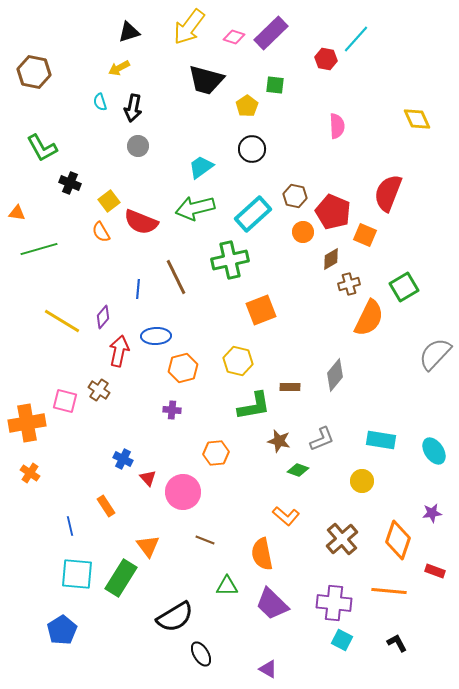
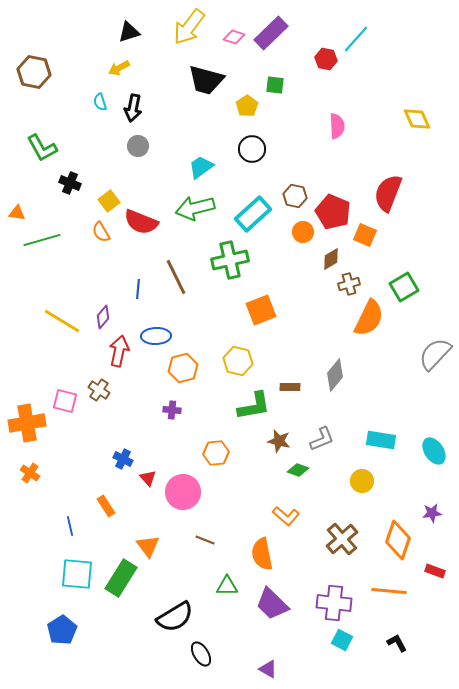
green line at (39, 249): moved 3 px right, 9 px up
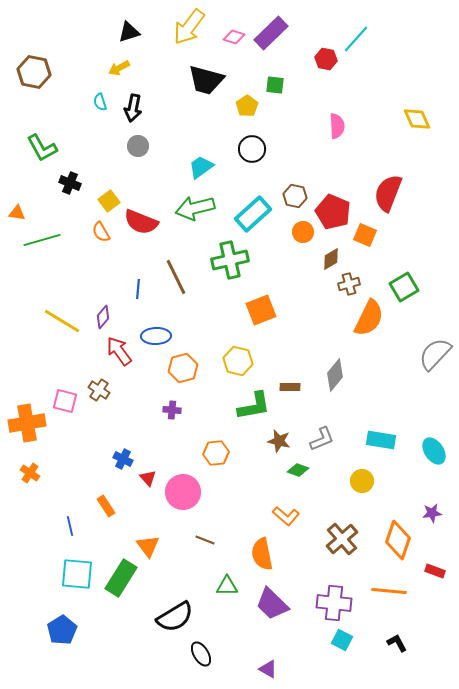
red arrow at (119, 351): rotated 48 degrees counterclockwise
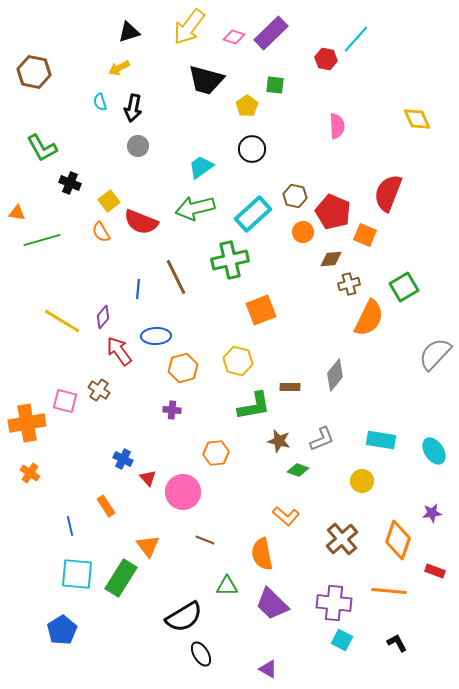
brown diamond at (331, 259): rotated 25 degrees clockwise
black semicircle at (175, 617): moved 9 px right
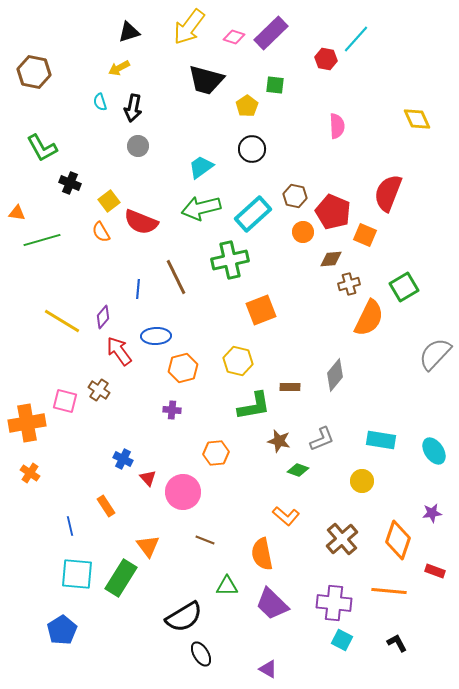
green arrow at (195, 208): moved 6 px right
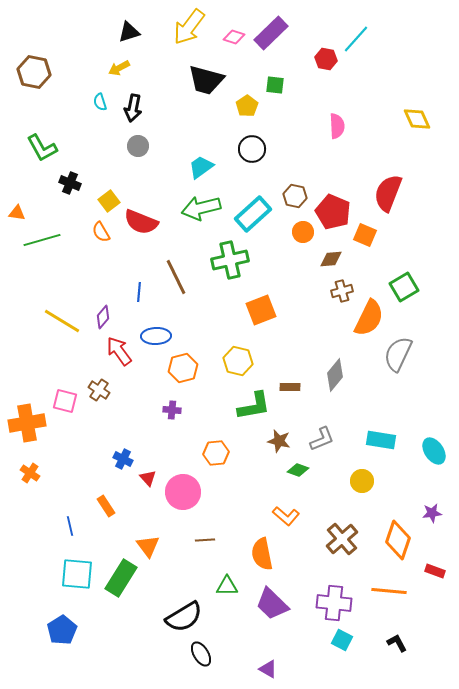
brown cross at (349, 284): moved 7 px left, 7 px down
blue line at (138, 289): moved 1 px right, 3 px down
gray semicircle at (435, 354): moved 37 px left; rotated 18 degrees counterclockwise
brown line at (205, 540): rotated 24 degrees counterclockwise
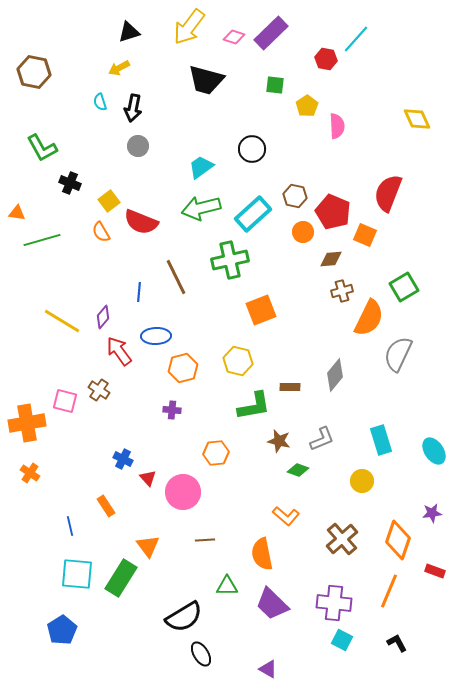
yellow pentagon at (247, 106): moved 60 px right
cyan rectangle at (381, 440): rotated 64 degrees clockwise
orange line at (389, 591): rotated 72 degrees counterclockwise
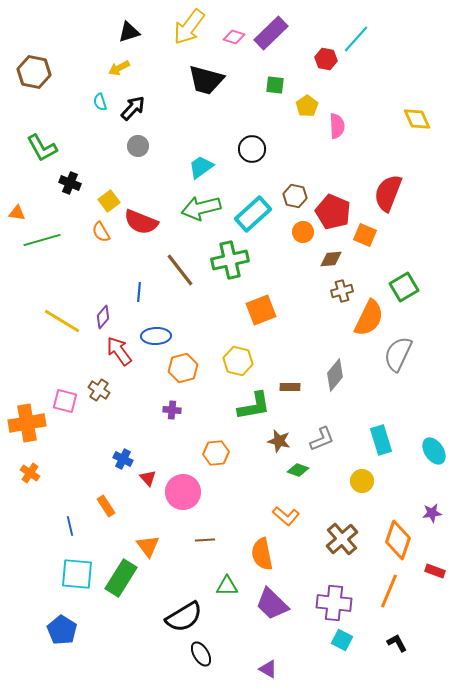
black arrow at (133, 108): rotated 148 degrees counterclockwise
brown line at (176, 277): moved 4 px right, 7 px up; rotated 12 degrees counterclockwise
blue pentagon at (62, 630): rotated 8 degrees counterclockwise
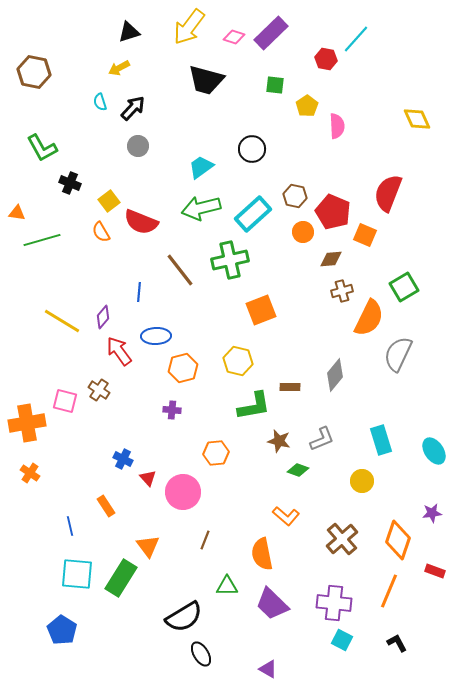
brown line at (205, 540): rotated 66 degrees counterclockwise
